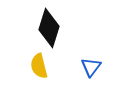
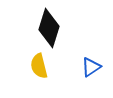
blue triangle: rotated 20 degrees clockwise
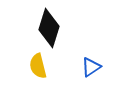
yellow semicircle: moved 1 px left
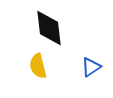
black diamond: rotated 24 degrees counterclockwise
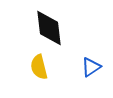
yellow semicircle: moved 1 px right, 1 px down
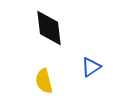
yellow semicircle: moved 5 px right, 14 px down
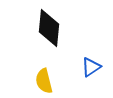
black diamond: rotated 12 degrees clockwise
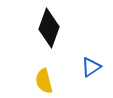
black diamond: rotated 15 degrees clockwise
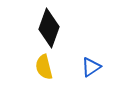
yellow semicircle: moved 14 px up
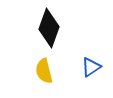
yellow semicircle: moved 4 px down
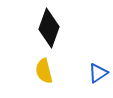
blue triangle: moved 7 px right, 6 px down
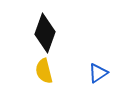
black diamond: moved 4 px left, 5 px down
